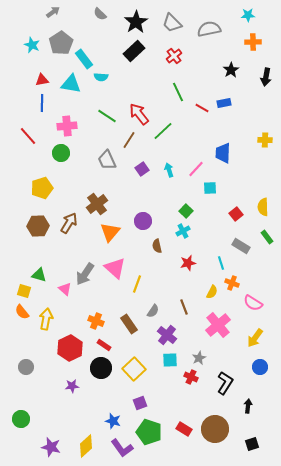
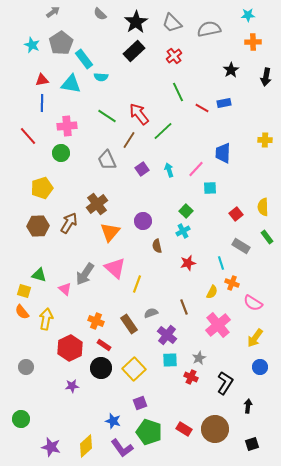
gray semicircle at (153, 311): moved 2 px left, 2 px down; rotated 144 degrees counterclockwise
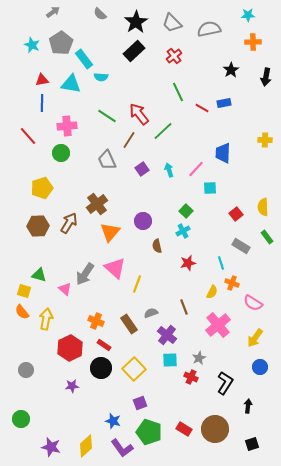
gray circle at (26, 367): moved 3 px down
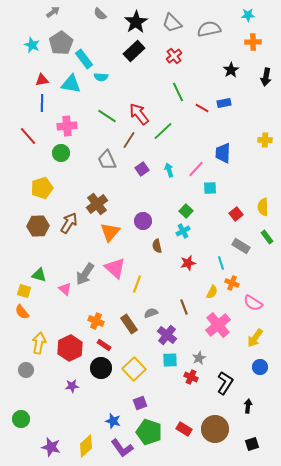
yellow arrow at (46, 319): moved 7 px left, 24 px down
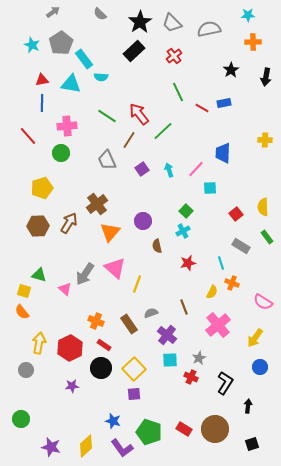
black star at (136, 22): moved 4 px right
pink semicircle at (253, 303): moved 10 px right, 1 px up
purple square at (140, 403): moved 6 px left, 9 px up; rotated 16 degrees clockwise
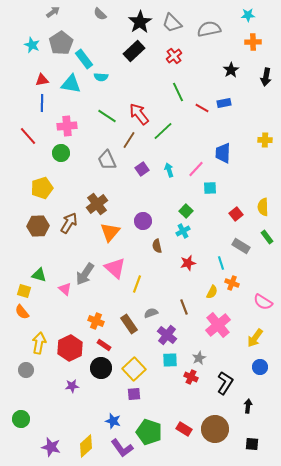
black square at (252, 444): rotated 24 degrees clockwise
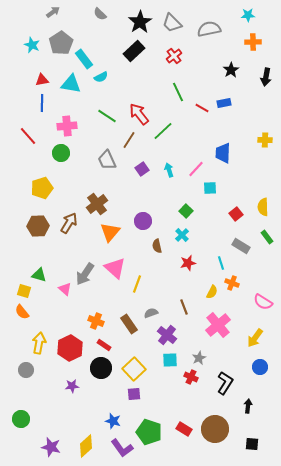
cyan semicircle at (101, 77): rotated 32 degrees counterclockwise
cyan cross at (183, 231): moved 1 px left, 4 px down; rotated 16 degrees counterclockwise
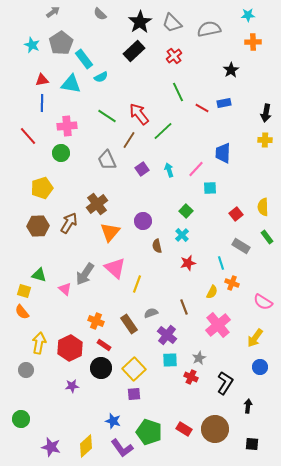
black arrow at (266, 77): moved 36 px down
